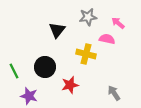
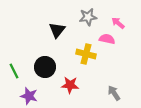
red star: rotated 18 degrees clockwise
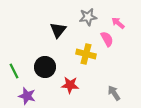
black triangle: moved 1 px right
pink semicircle: rotated 49 degrees clockwise
purple star: moved 2 px left
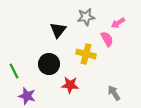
gray star: moved 2 px left
pink arrow: rotated 72 degrees counterclockwise
black circle: moved 4 px right, 3 px up
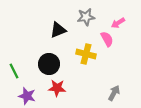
black triangle: rotated 30 degrees clockwise
red star: moved 13 px left, 3 px down
gray arrow: rotated 63 degrees clockwise
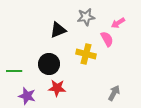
green line: rotated 63 degrees counterclockwise
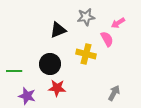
black circle: moved 1 px right
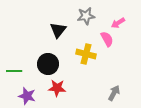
gray star: moved 1 px up
black triangle: rotated 30 degrees counterclockwise
black circle: moved 2 px left
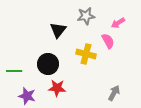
pink semicircle: moved 1 px right, 2 px down
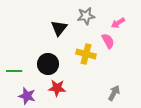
black triangle: moved 1 px right, 2 px up
